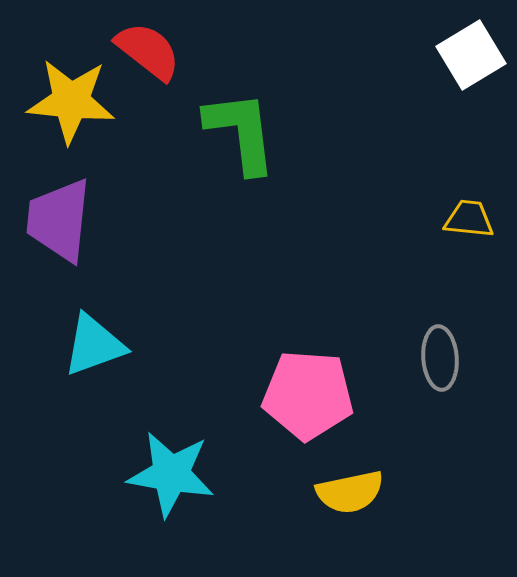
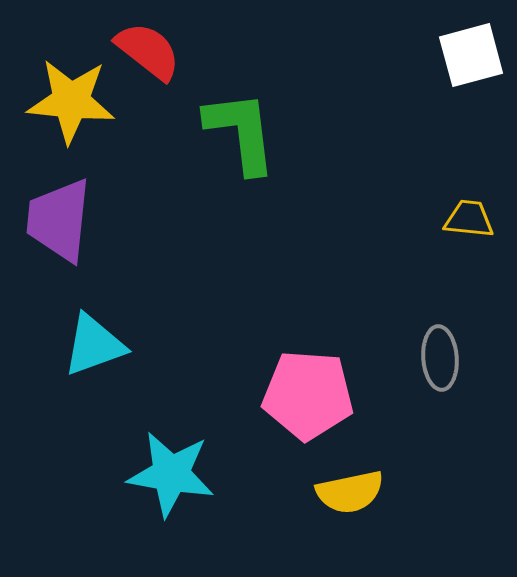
white square: rotated 16 degrees clockwise
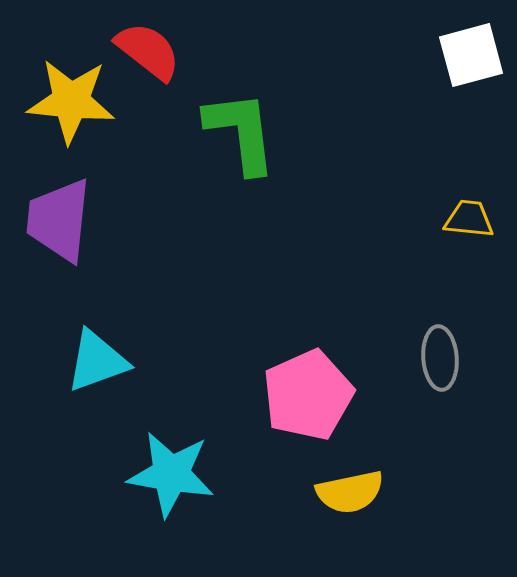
cyan triangle: moved 3 px right, 16 px down
pink pentagon: rotated 28 degrees counterclockwise
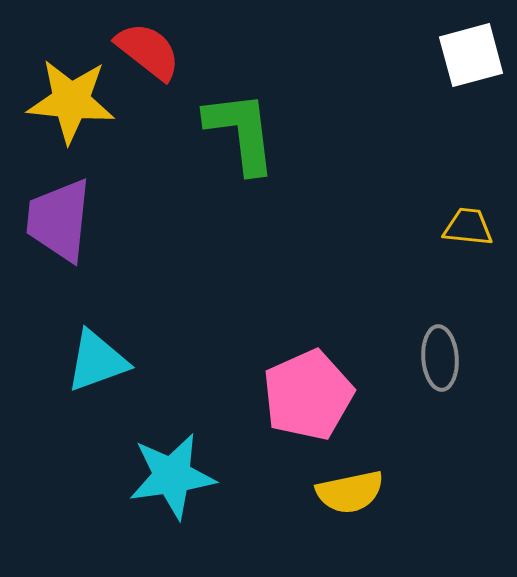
yellow trapezoid: moved 1 px left, 8 px down
cyan star: moved 1 px right, 2 px down; rotated 18 degrees counterclockwise
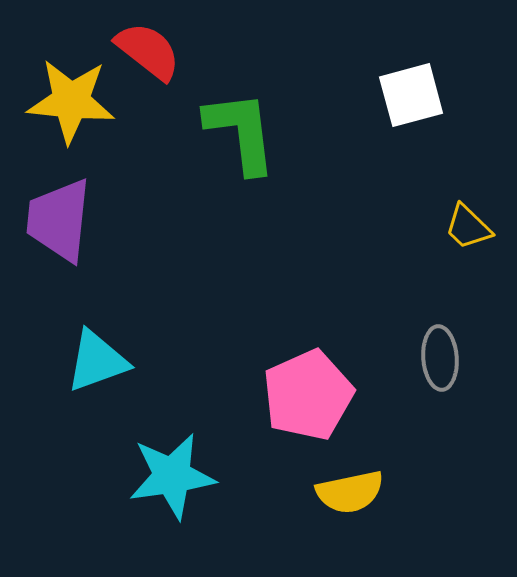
white square: moved 60 px left, 40 px down
yellow trapezoid: rotated 142 degrees counterclockwise
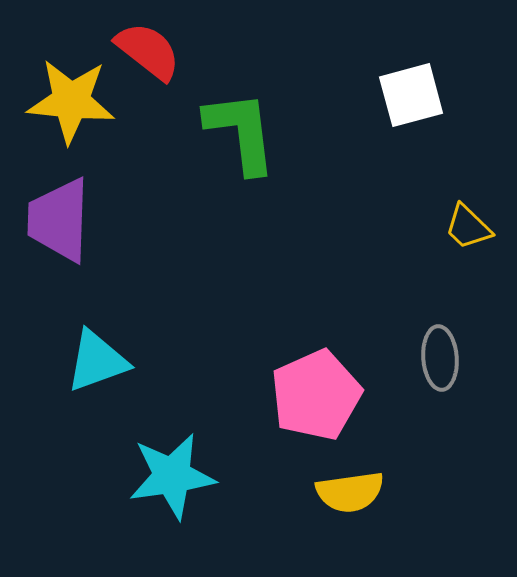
purple trapezoid: rotated 4 degrees counterclockwise
pink pentagon: moved 8 px right
yellow semicircle: rotated 4 degrees clockwise
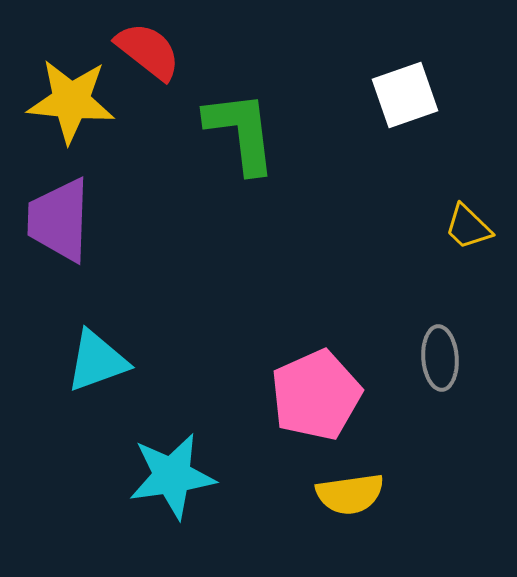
white square: moved 6 px left; rotated 4 degrees counterclockwise
yellow semicircle: moved 2 px down
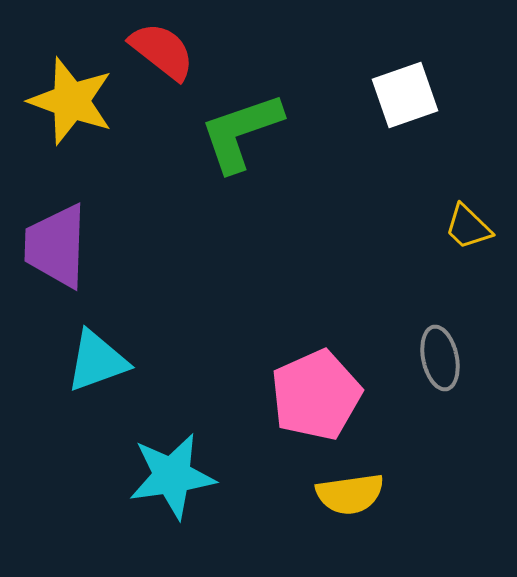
red semicircle: moved 14 px right
yellow star: rotated 14 degrees clockwise
green L-shape: rotated 102 degrees counterclockwise
purple trapezoid: moved 3 px left, 26 px down
gray ellipse: rotated 8 degrees counterclockwise
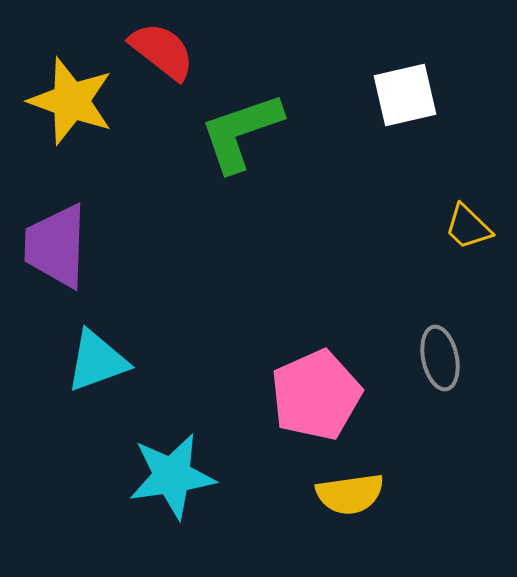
white square: rotated 6 degrees clockwise
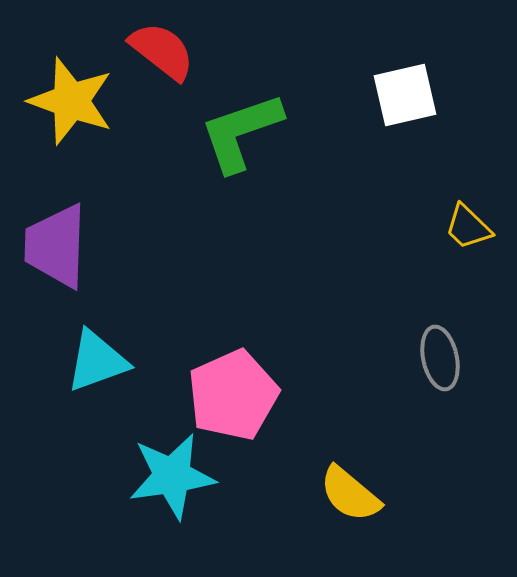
pink pentagon: moved 83 px left
yellow semicircle: rotated 48 degrees clockwise
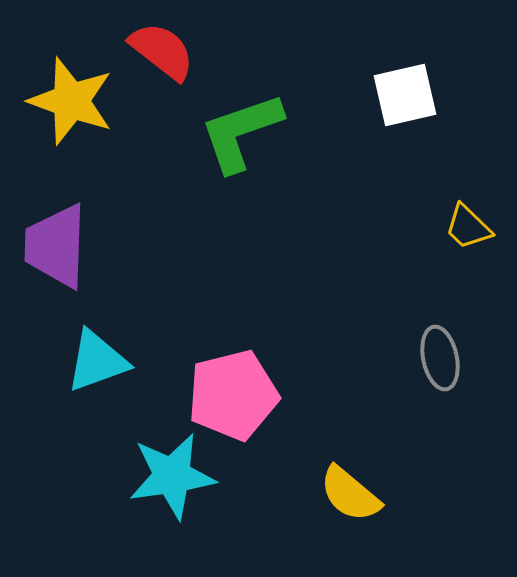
pink pentagon: rotated 10 degrees clockwise
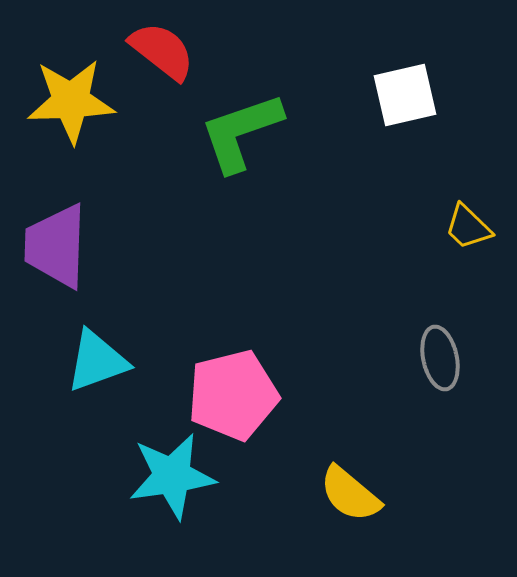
yellow star: rotated 22 degrees counterclockwise
